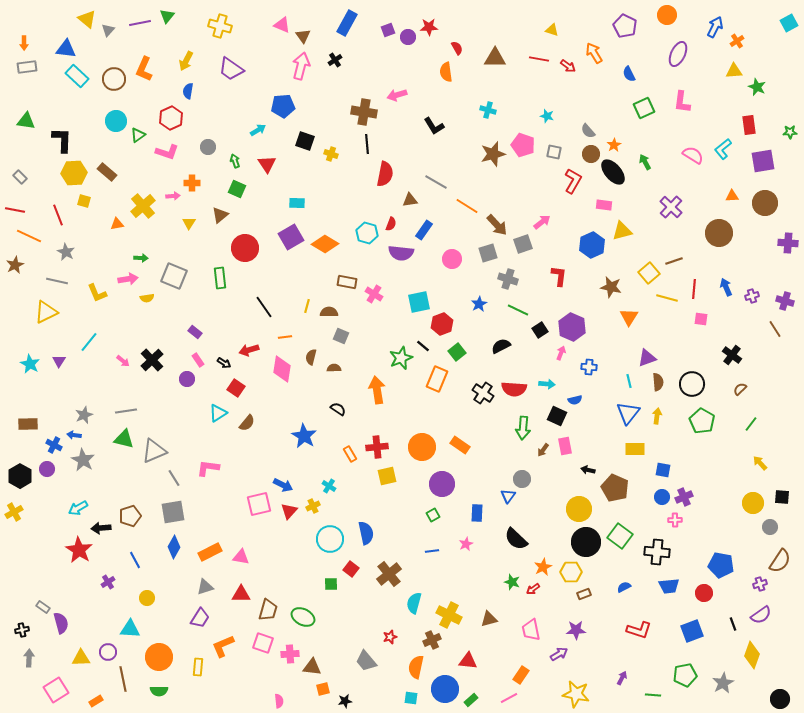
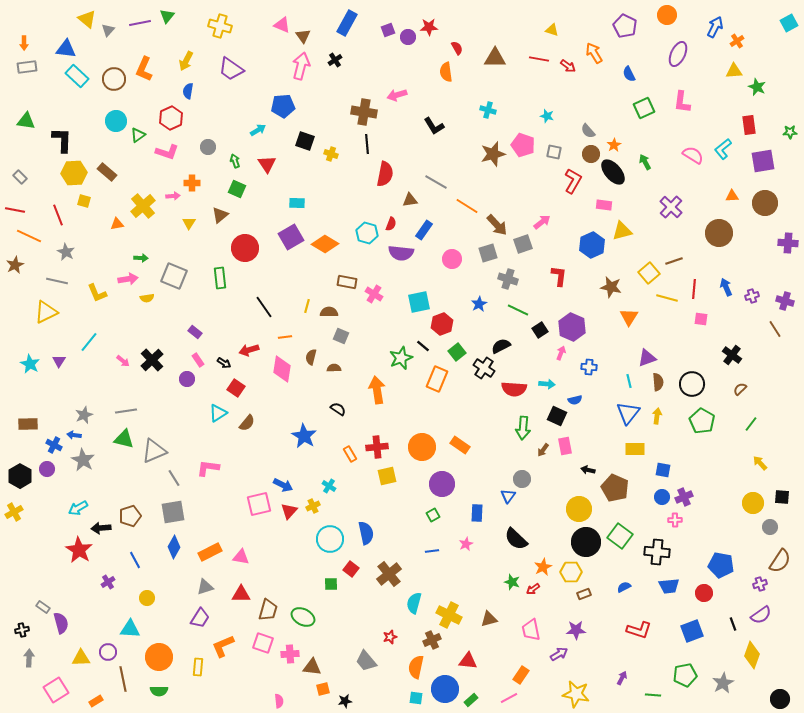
black cross at (483, 393): moved 1 px right, 25 px up
cyan square at (411, 698): moved 5 px right
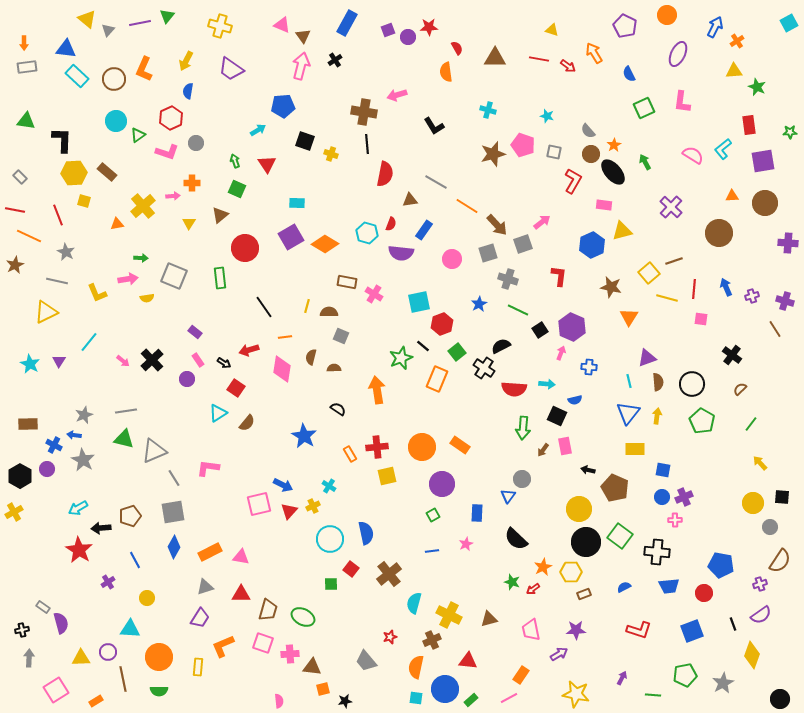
gray circle at (208, 147): moved 12 px left, 4 px up
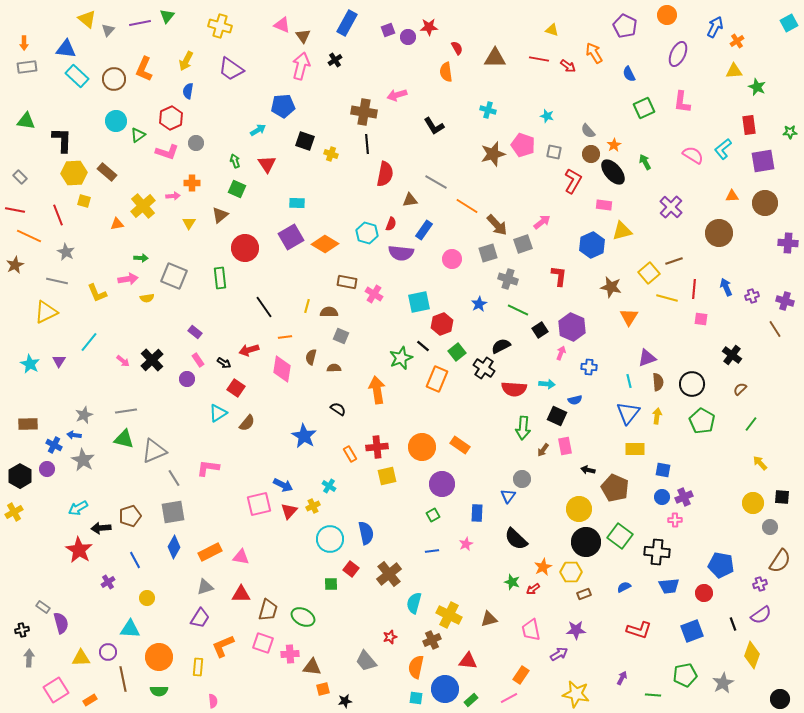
orange rectangle at (96, 701): moved 6 px left, 1 px up
pink semicircle at (279, 701): moved 66 px left
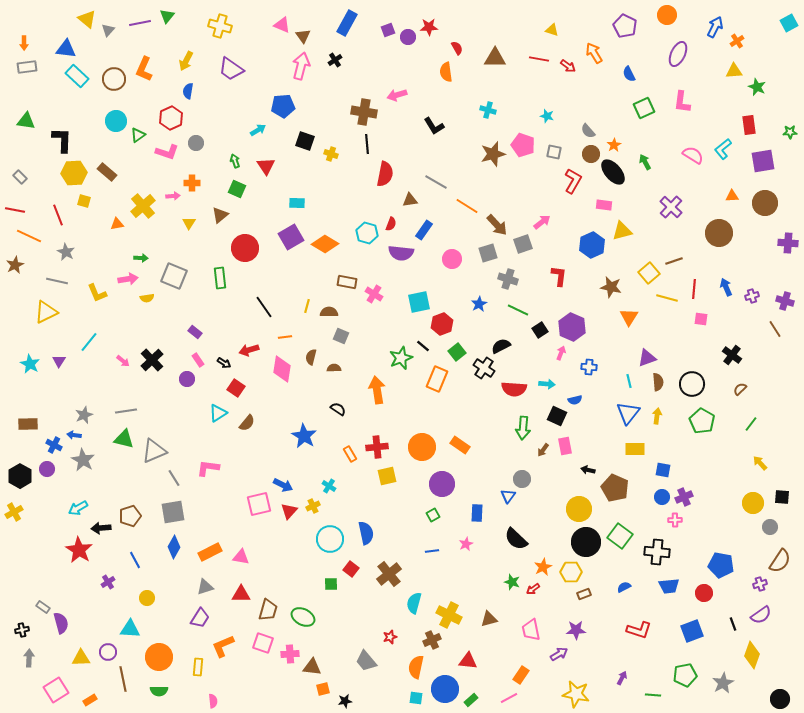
red triangle at (267, 164): moved 1 px left, 2 px down
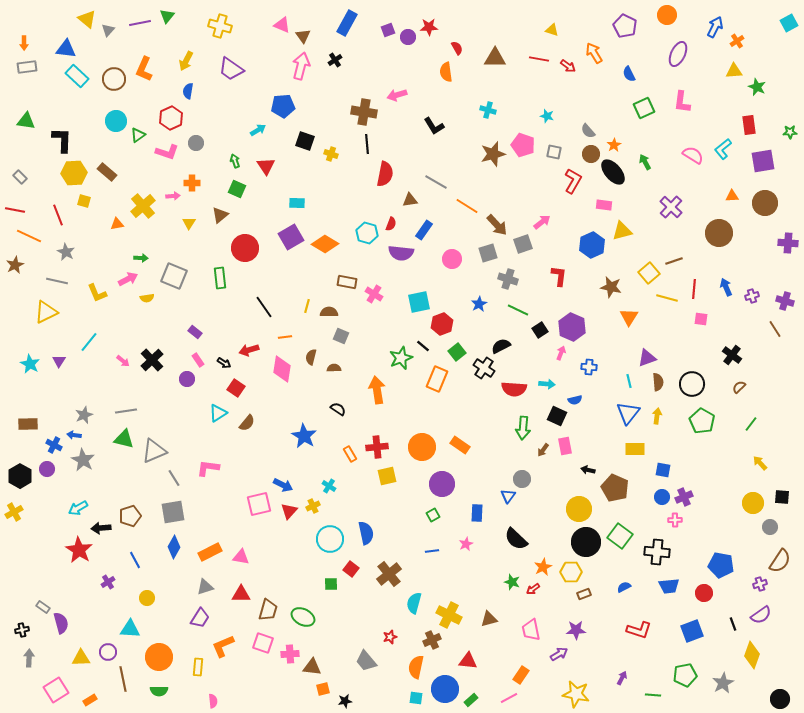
pink arrow at (128, 279): rotated 18 degrees counterclockwise
brown semicircle at (740, 389): moved 1 px left, 2 px up
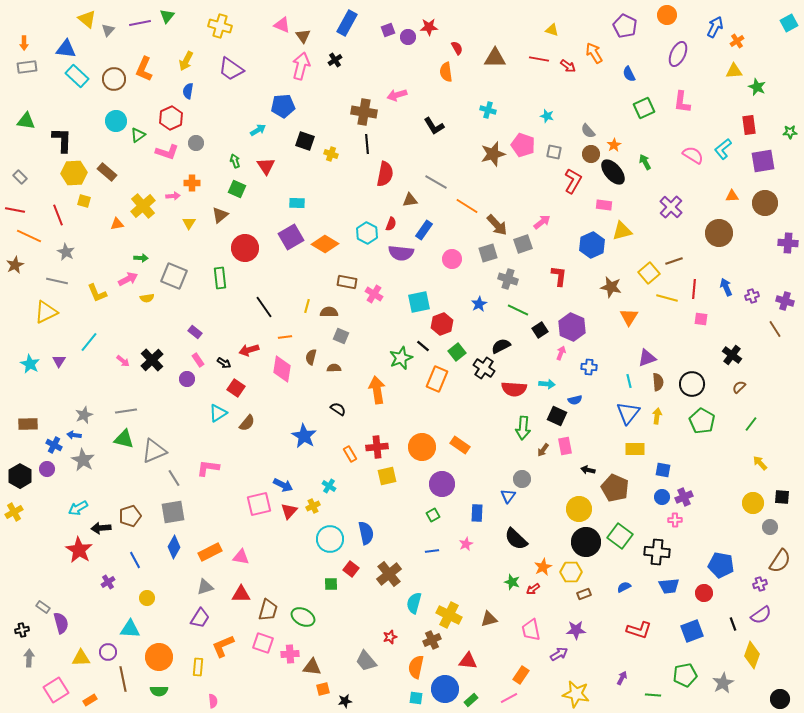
cyan hexagon at (367, 233): rotated 10 degrees clockwise
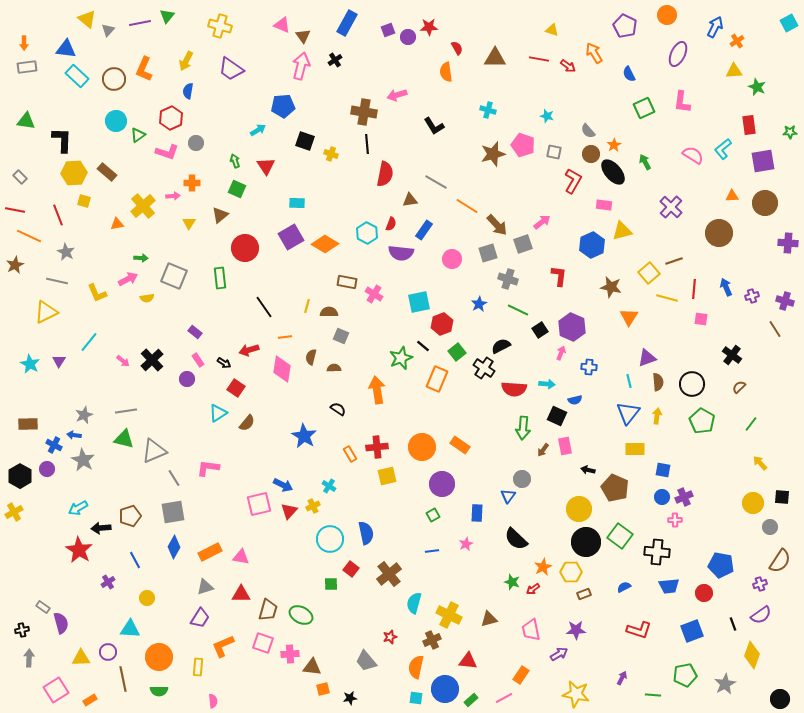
green ellipse at (303, 617): moved 2 px left, 2 px up
gray star at (723, 683): moved 2 px right, 1 px down
pink line at (509, 698): moved 5 px left
black star at (345, 701): moved 5 px right, 3 px up
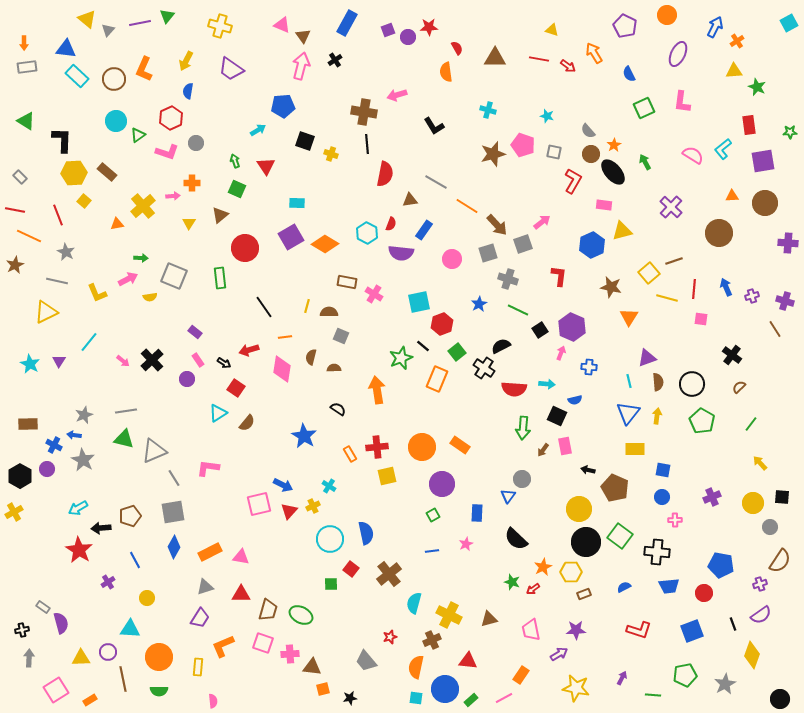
green triangle at (26, 121): rotated 24 degrees clockwise
yellow square at (84, 201): rotated 24 degrees clockwise
yellow semicircle at (147, 298): moved 3 px right, 1 px up
purple cross at (684, 497): moved 28 px right
yellow star at (576, 694): moved 6 px up
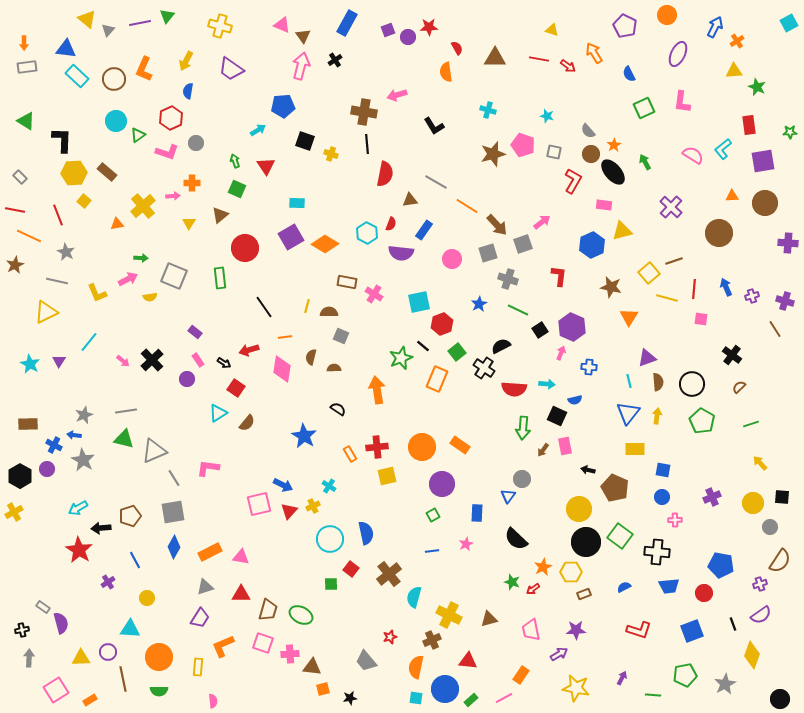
green line at (751, 424): rotated 35 degrees clockwise
cyan semicircle at (414, 603): moved 6 px up
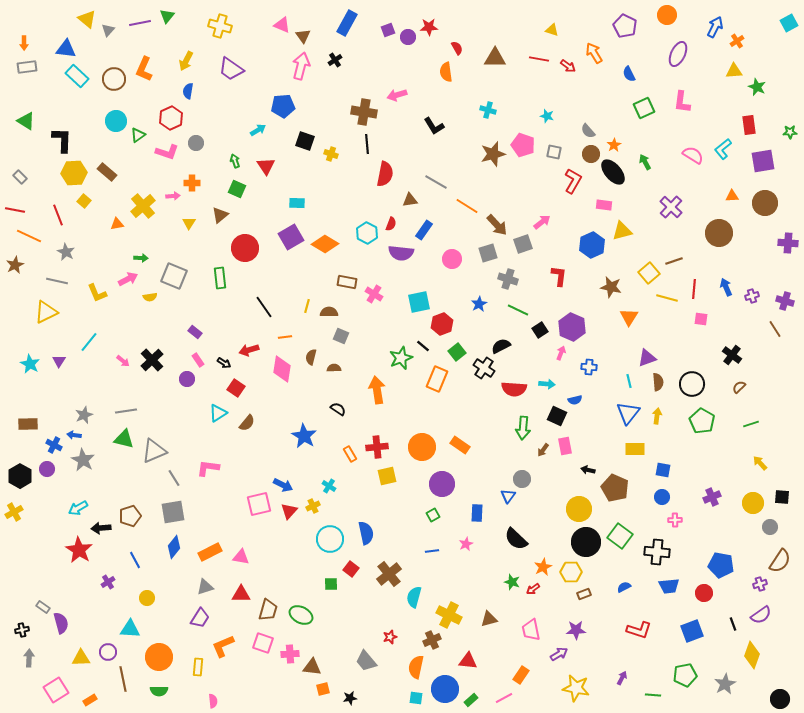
blue diamond at (174, 547): rotated 10 degrees clockwise
